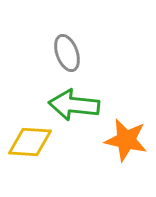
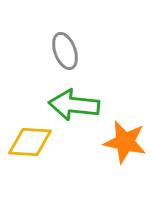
gray ellipse: moved 2 px left, 2 px up
orange star: moved 1 px left, 2 px down
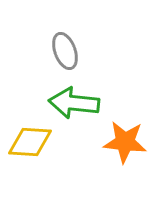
green arrow: moved 2 px up
orange star: rotated 6 degrees counterclockwise
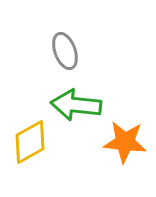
green arrow: moved 2 px right, 2 px down
yellow diamond: rotated 33 degrees counterclockwise
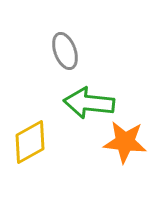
green arrow: moved 13 px right, 2 px up
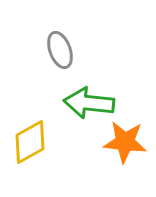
gray ellipse: moved 5 px left, 1 px up
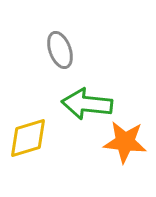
green arrow: moved 2 px left, 1 px down
yellow diamond: moved 2 px left, 4 px up; rotated 12 degrees clockwise
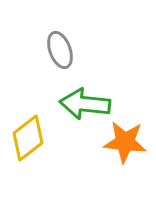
green arrow: moved 2 px left
yellow diamond: rotated 21 degrees counterclockwise
